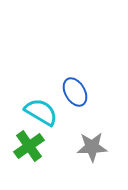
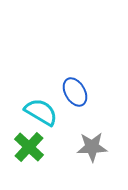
green cross: moved 1 px down; rotated 12 degrees counterclockwise
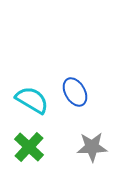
cyan semicircle: moved 9 px left, 12 px up
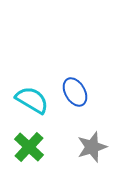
gray star: rotated 16 degrees counterclockwise
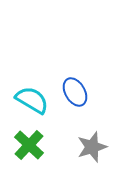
green cross: moved 2 px up
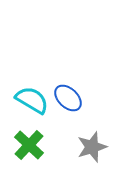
blue ellipse: moved 7 px left, 6 px down; rotated 16 degrees counterclockwise
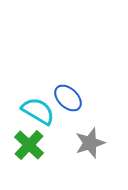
cyan semicircle: moved 6 px right, 11 px down
gray star: moved 2 px left, 4 px up
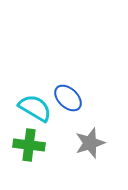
cyan semicircle: moved 3 px left, 3 px up
green cross: rotated 36 degrees counterclockwise
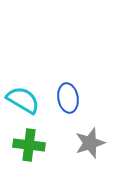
blue ellipse: rotated 36 degrees clockwise
cyan semicircle: moved 12 px left, 8 px up
